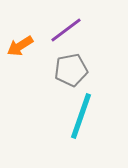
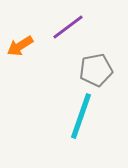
purple line: moved 2 px right, 3 px up
gray pentagon: moved 25 px right
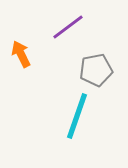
orange arrow: moved 1 px right, 8 px down; rotated 96 degrees clockwise
cyan line: moved 4 px left
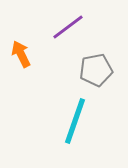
cyan line: moved 2 px left, 5 px down
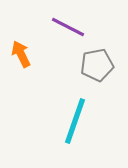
purple line: rotated 64 degrees clockwise
gray pentagon: moved 1 px right, 5 px up
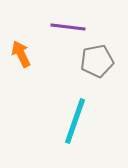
purple line: rotated 20 degrees counterclockwise
gray pentagon: moved 4 px up
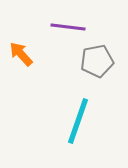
orange arrow: rotated 16 degrees counterclockwise
cyan line: moved 3 px right
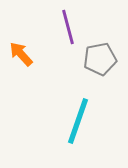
purple line: rotated 68 degrees clockwise
gray pentagon: moved 3 px right, 2 px up
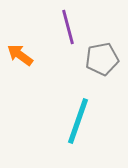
orange arrow: moved 1 px left, 1 px down; rotated 12 degrees counterclockwise
gray pentagon: moved 2 px right
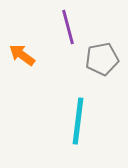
orange arrow: moved 2 px right
cyan line: rotated 12 degrees counterclockwise
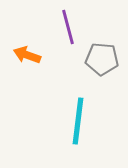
orange arrow: moved 5 px right; rotated 16 degrees counterclockwise
gray pentagon: rotated 16 degrees clockwise
